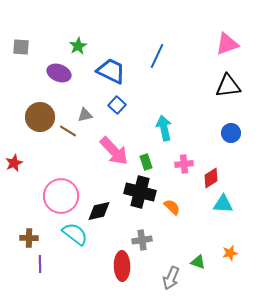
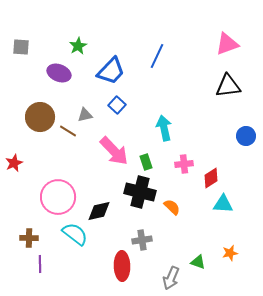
blue trapezoid: rotated 108 degrees clockwise
blue circle: moved 15 px right, 3 px down
pink circle: moved 3 px left, 1 px down
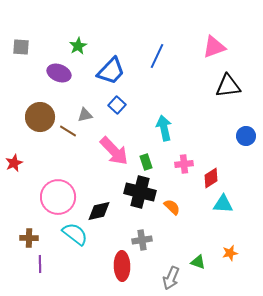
pink triangle: moved 13 px left, 3 px down
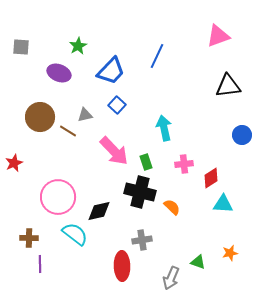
pink triangle: moved 4 px right, 11 px up
blue circle: moved 4 px left, 1 px up
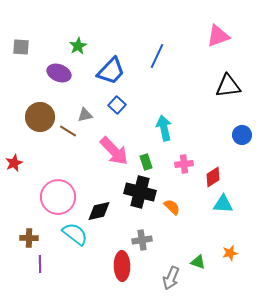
red diamond: moved 2 px right, 1 px up
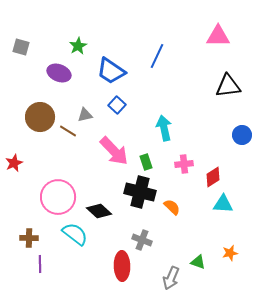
pink triangle: rotated 20 degrees clockwise
gray square: rotated 12 degrees clockwise
blue trapezoid: rotated 80 degrees clockwise
black diamond: rotated 55 degrees clockwise
gray cross: rotated 30 degrees clockwise
